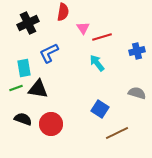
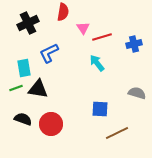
blue cross: moved 3 px left, 7 px up
blue square: rotated 30 degrees counterclockwise
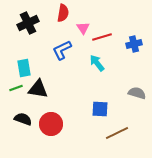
red semicircle: moved 1 px down
blue L-shape: moved 13 px right, 3 px up
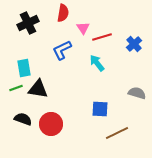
blue cross: rotated 28 degrees counterclockwise
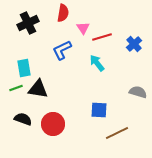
gray semicircle: moved 1 px right, 1 px up
blue square: moved 1 px left, 1 px down
red circle: moved 2 px right
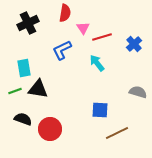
red semicircle: moved 2 px right
green line: moved 1 px left, 3 px down
blue square: moved 1 px right
red circle: moved 3 px left, 5 px down
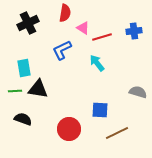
pink triangle: rotated 24 degrees counterclockwise
blue cross: moved 13 px up; rotated 35 degrees clockwise
green line: rotated 16 degrees clockwise
red circle: moved 19 px right
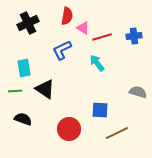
red semicircle: moved 2 px right, 3 px down
blue cross: moved 5 px down
black triangle: moved 7 px right; rotated 25 degrees clockwise
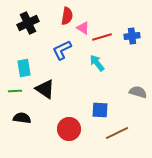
blue cross: moved 2 px left
black semicircle: moved 1 px left, 1 px up; rotated 12 degrees counterclockwise
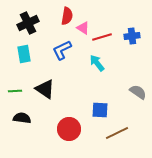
cyan rectangle: moved 14 px up
gray semicircle: rotated 18 degrees clockwise
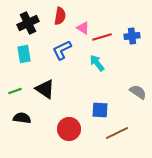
red semicircle: moved 7 px left
green line: rotated 16 degrees counterclockwise
